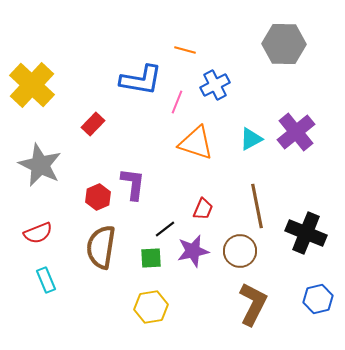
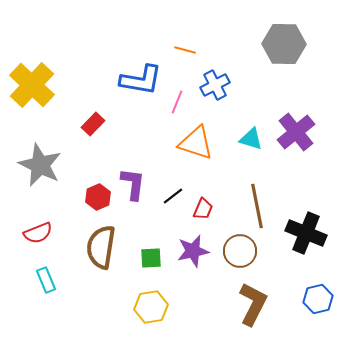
cyan triangle: rotated 45 degrees clockwise
black line: moved 8 px right, 33 px up
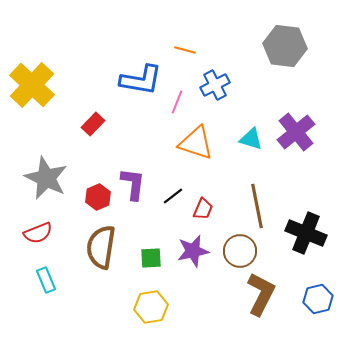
gray hexagon: moved 1 px right, 2 px down; rotated 6 degrees clockwise
gray star: moved 6 px right, 13 px down
brown L-shape: moved 8 px right, 10 px up
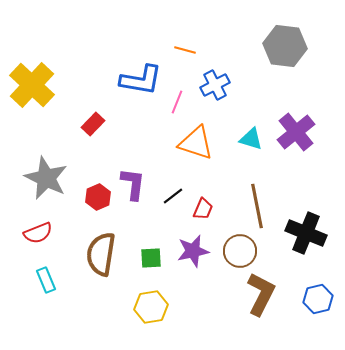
brown semicircle: moved 7 px down
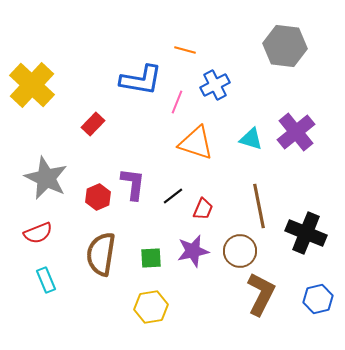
brown line: moved 2 px right
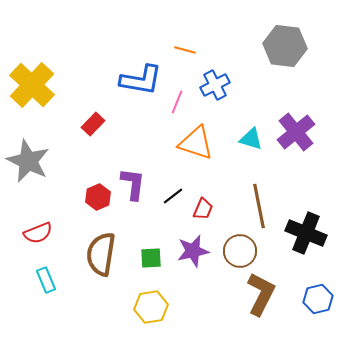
gray star: moved 18 px left, 17 px up
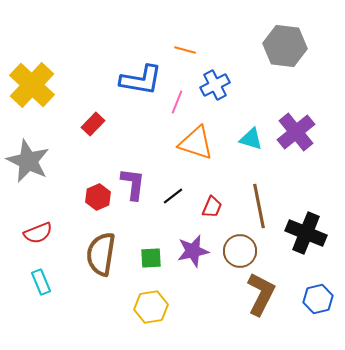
red trapezoid: moved 9 px right, 2 px up
cyan rectangle: moved 5 px left, 2 px down
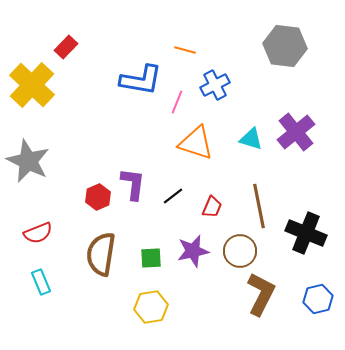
red rectangle: moved 27 px left, 77 px up
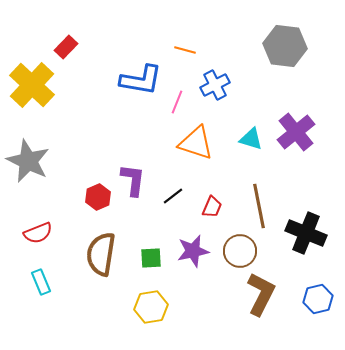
purple L-shape: moved 4 px up
